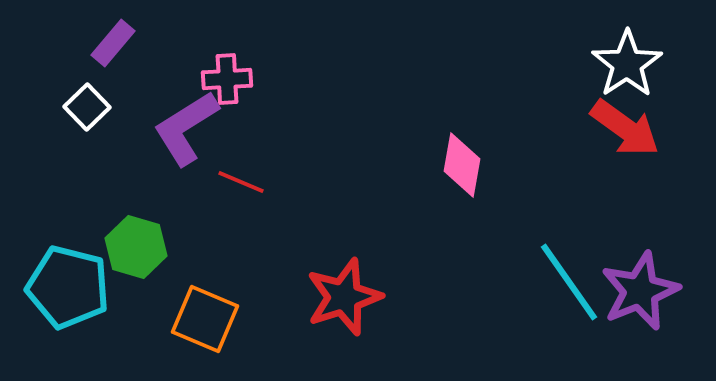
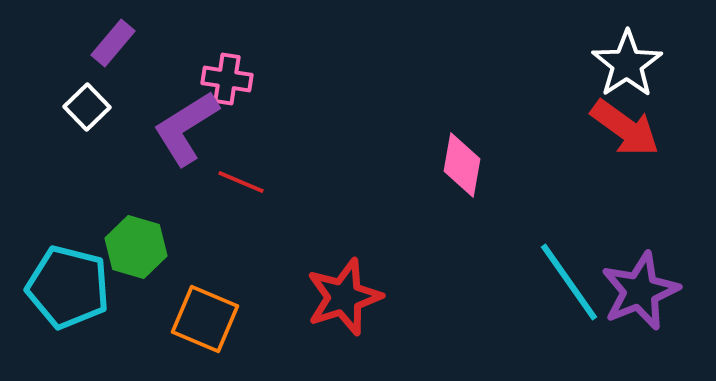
pink cross: rotated 12 degrees clockwise
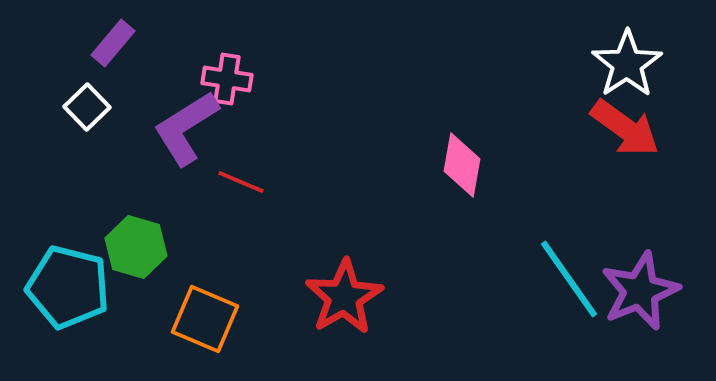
cyan line: moved 3 px up
red star: rotated 12 degrees counterclockwise
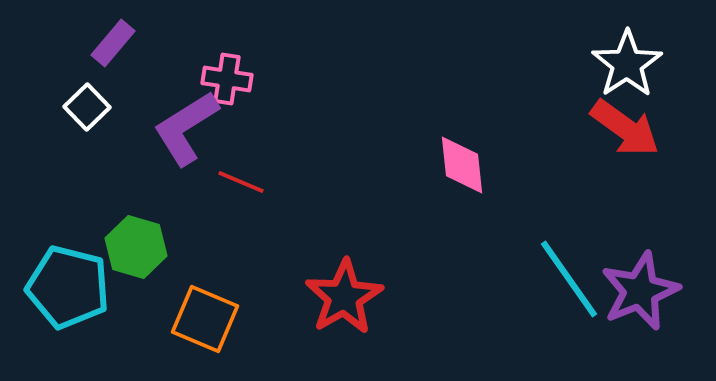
pink diamond: rotated 16 degrees counterclockwise
